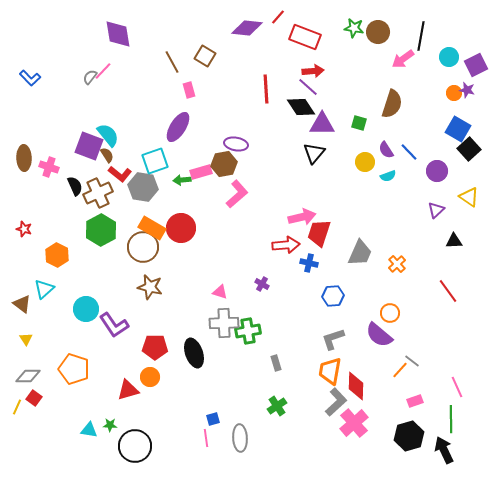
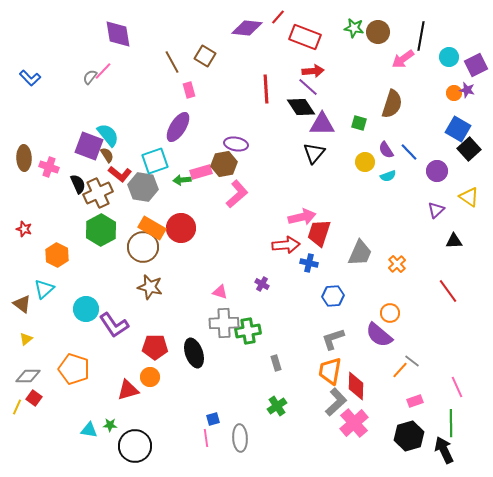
black semicircle at (75, 186): moved 3 px right, 2 px up
yellow triangle at (26, 339): rotated 24 degrees clockwise
green line at (451, 419): moved 4 px down
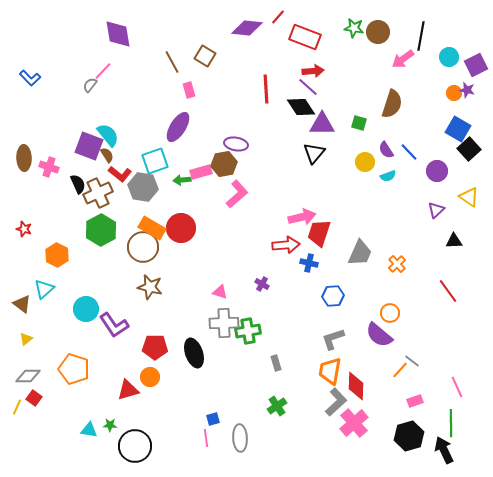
gray semicircle at (90, 77): moved 8 px down
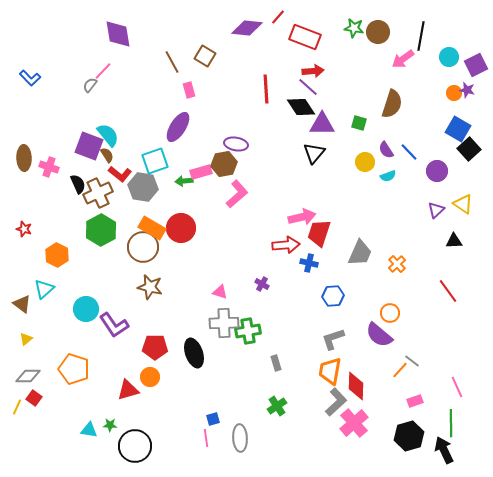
green arrow at (182, 180): moved 2 px right, 1 px down
yellow triangle at (469, 197): moved 6 px left, 7 px down
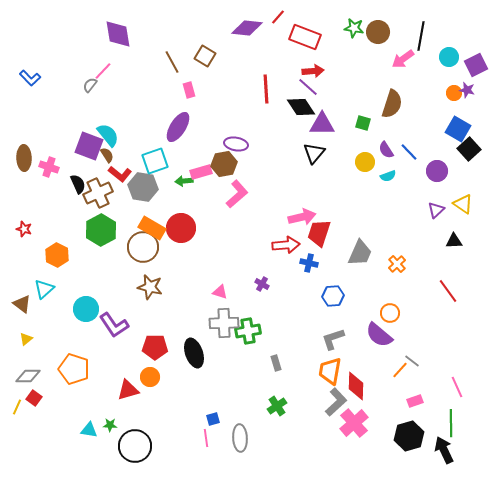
green square at (359, 123): moved 4 px right
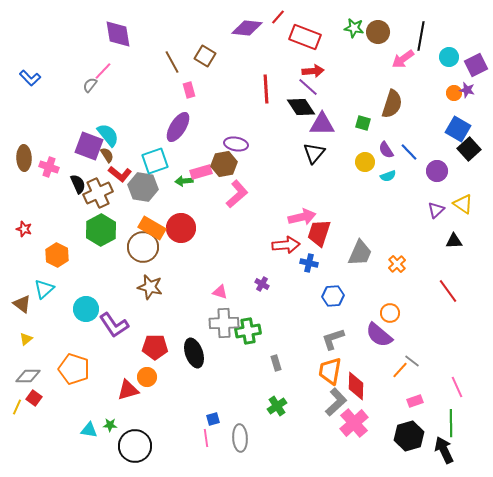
orange circle at (150, 377): moved 3 px left
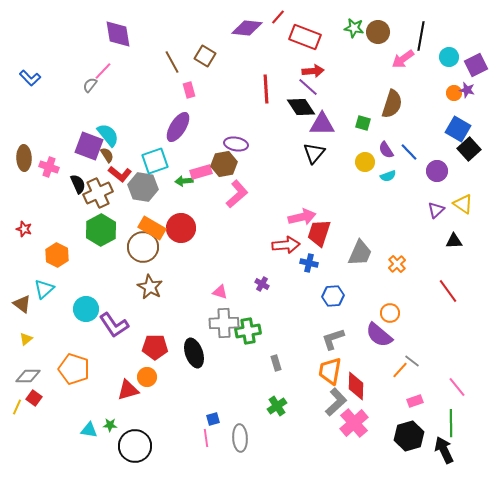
brown star at (150, 287): rotated 15 degrees clockwise
pink line at (457, 387): rotated 15 degrees counterclockwise
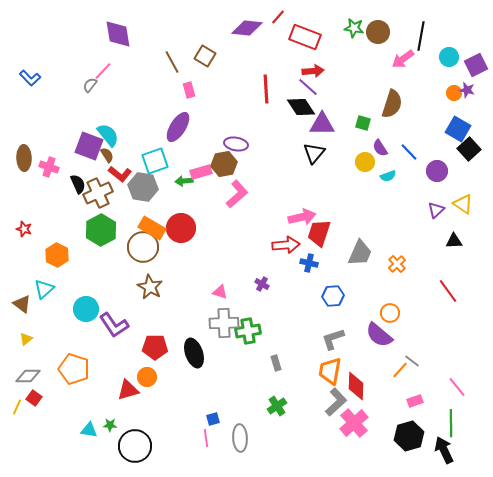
purple semicircle at (386, 150): moved 6 px left, 2 px up
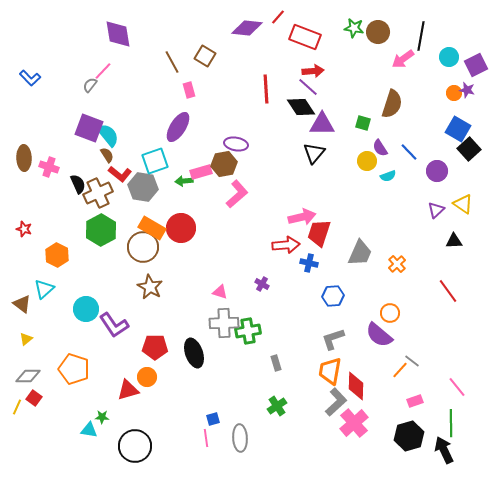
purple square at (89, 146): moved 18 px up
yellow circle at (365, 162): moved 2 px right, 1 px up
green star at (110, 425): moved 8 px left, 8 px up
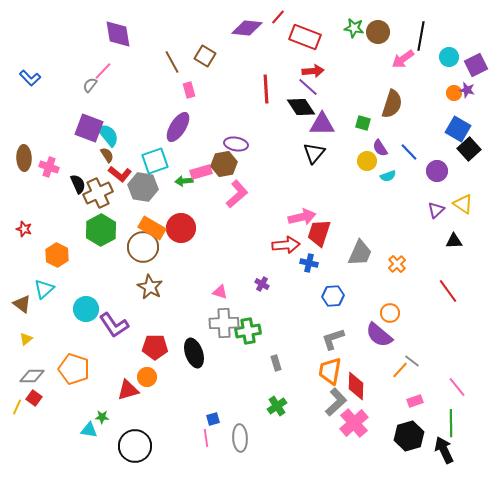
gray diamond at (28, 376): moved 4 px right
